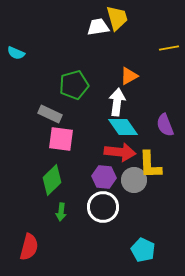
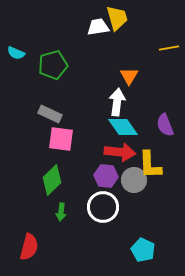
orange triangle: rotated 30 degrees counterclockwise
green pentagon: moved 21 px left, 20 px up
purple hexagon: moved 2 px right, 1 px up
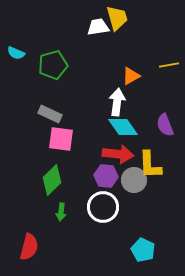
yellow line: moved 17 px down
orange triangle: moved 2 px right; rotated 30 degrees clockwise
red arrow: moved 2 px left, 2 px down
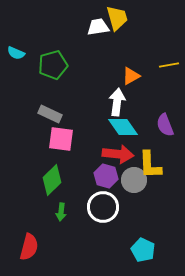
purple hexagon: rotated 10 degrees clockwise
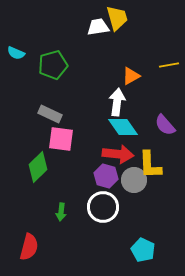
purple semicircle: rotated 20 degrees counterclockwise
green diamond: moved 14 px left, 13 px up
